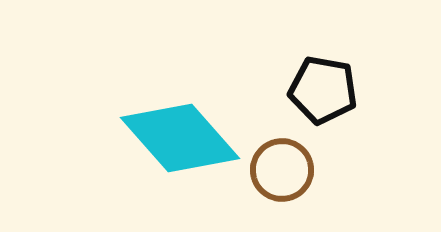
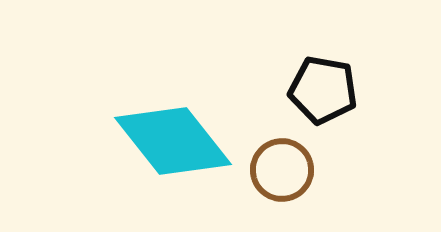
cyan diamond: moved 7 px left, 3 px down; rotated 3 degrees clockwise
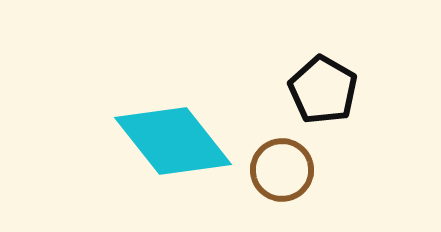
black pentagon: rotated 20 degrees clockwise
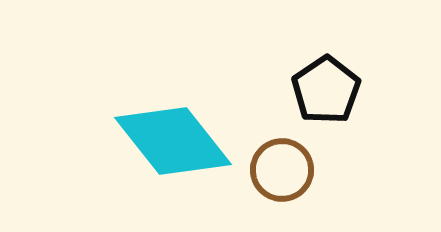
black pentagon: moved 3 px right; rotated 8 degrees clockwise
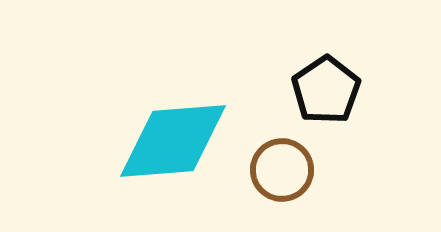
cyan diamond: rotated 56 degrees counterclockwise
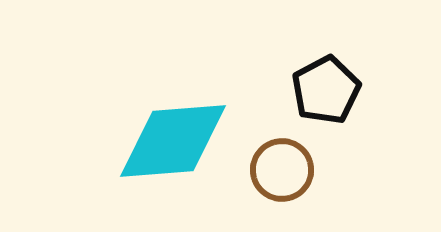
black pentagon: rotated 6 degrees clockwise
